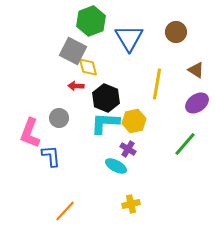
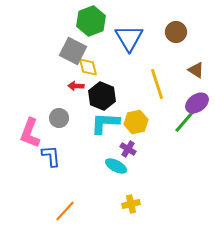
yellow line: rotated 28 degrees counterclockwise
black hexagon: moved 4 px left, 2 px up
yellow hexagon: moved 2 px right, 1 px down
green line: moved 23 px up
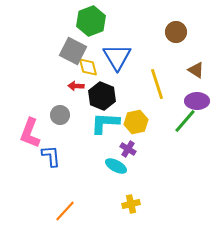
blue triangle: moved 12 px left, 19 px down
purple ellipse: moved 2 px up; rotated 35 degrees clockwise
gray circle: moved 1 px right, 3 px up
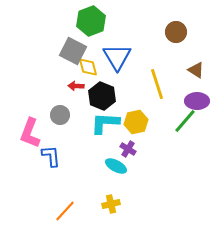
yellow cross: moved 20 px left
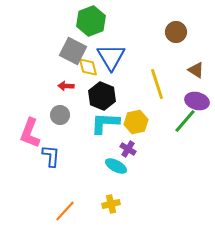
blue triangle: moved 6 px left
red arrow: moved 10 px left
purple ellipse: rotated 15 degrees clockwise
blue L-shape: rotated 10 degrees clockwise
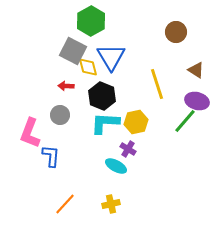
green hexagon: rotated 8 degrees counterclockwise
orange line: moved 7 px up
